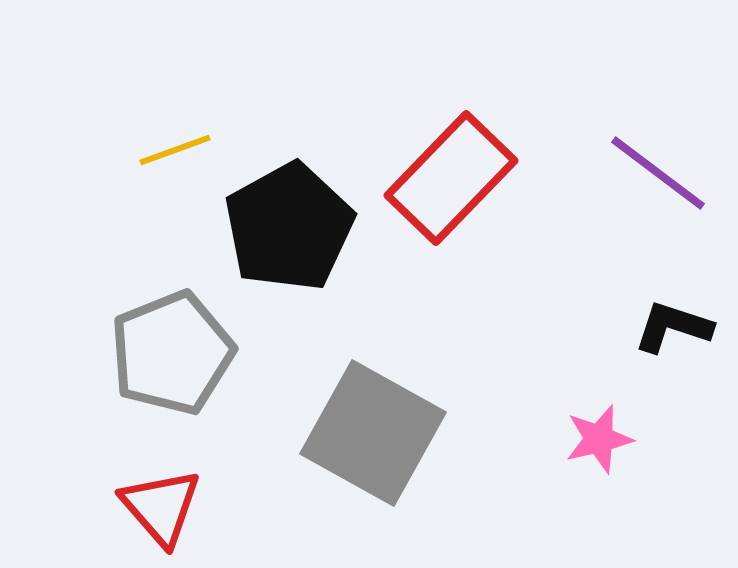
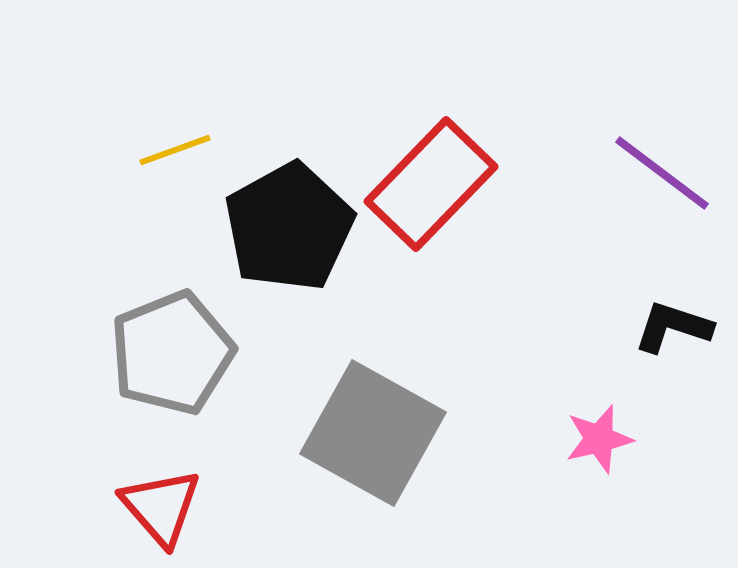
purple line: moved 4 px right
red rectangle: moved 20 px left, 6 px down
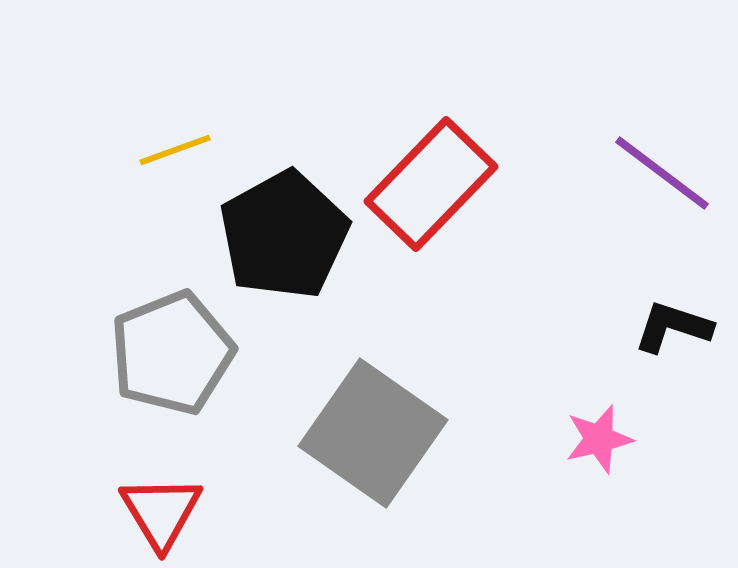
black pentagon: moved 5 px left, 8 px down
gray square: rotated 6 degrees clockwise
red triangle: moved 5 px down; rotated 10 degrees clockwise
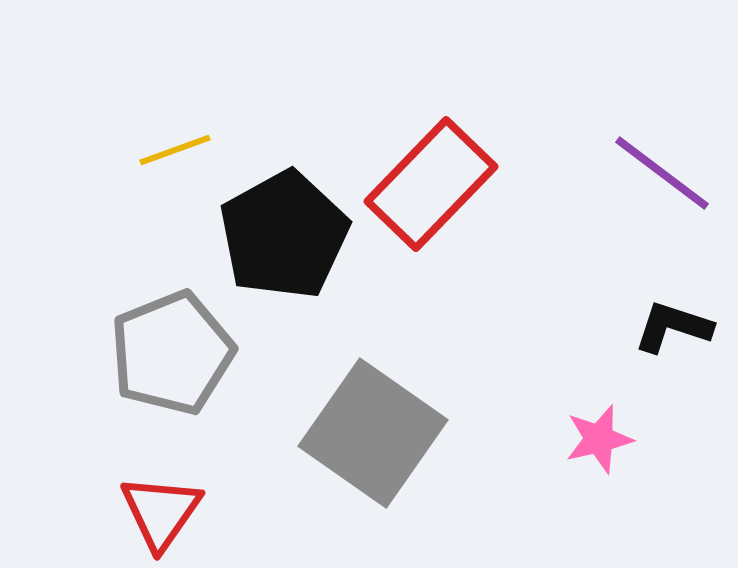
red triangle: rotated 6 degrees clockwise
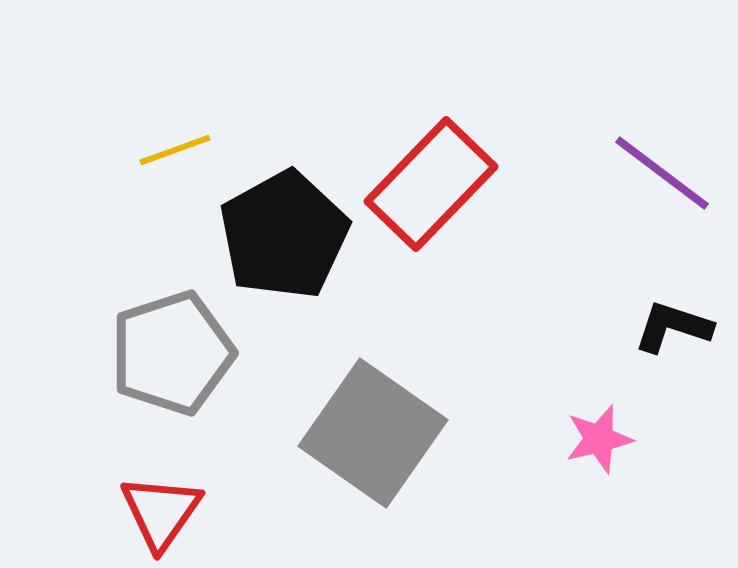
gray pentagon: rotated 4 degrees clockwise
